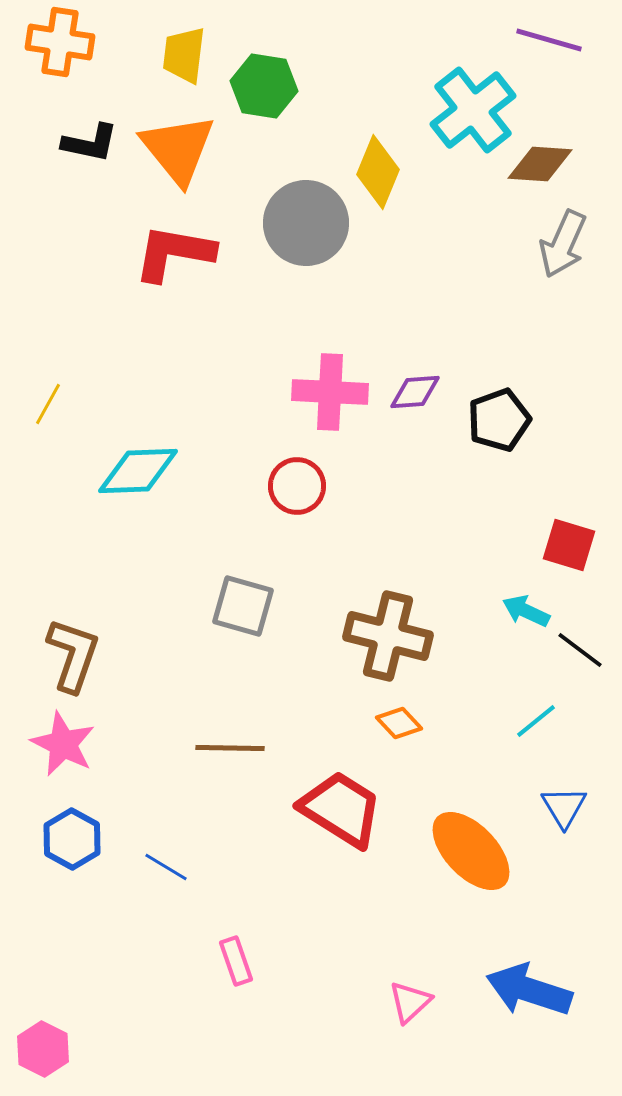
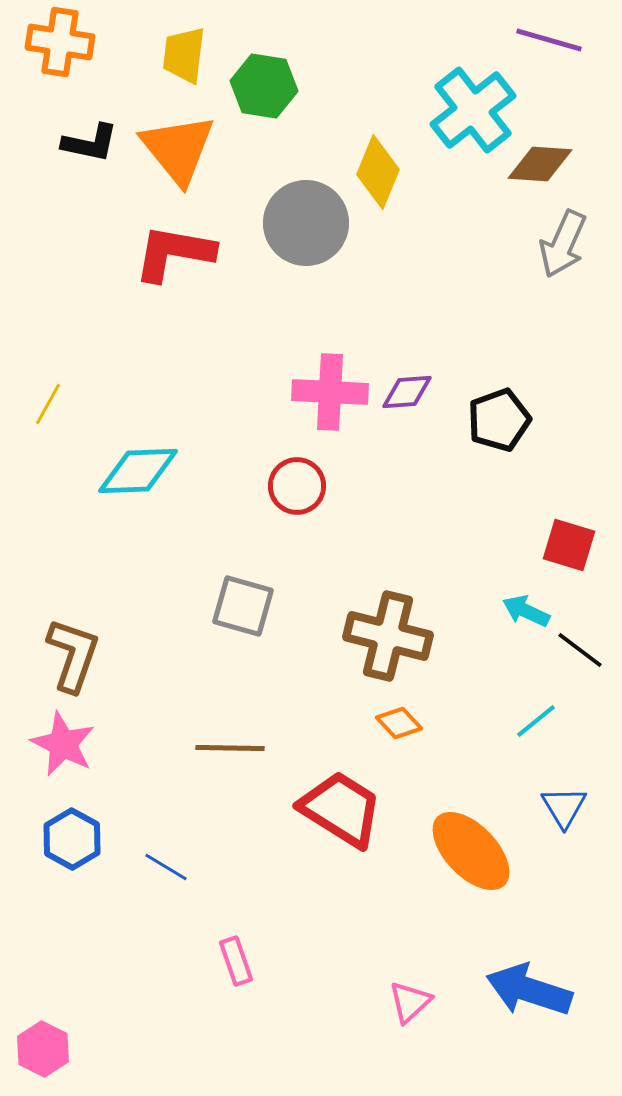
purple diamond: moved 8 px left
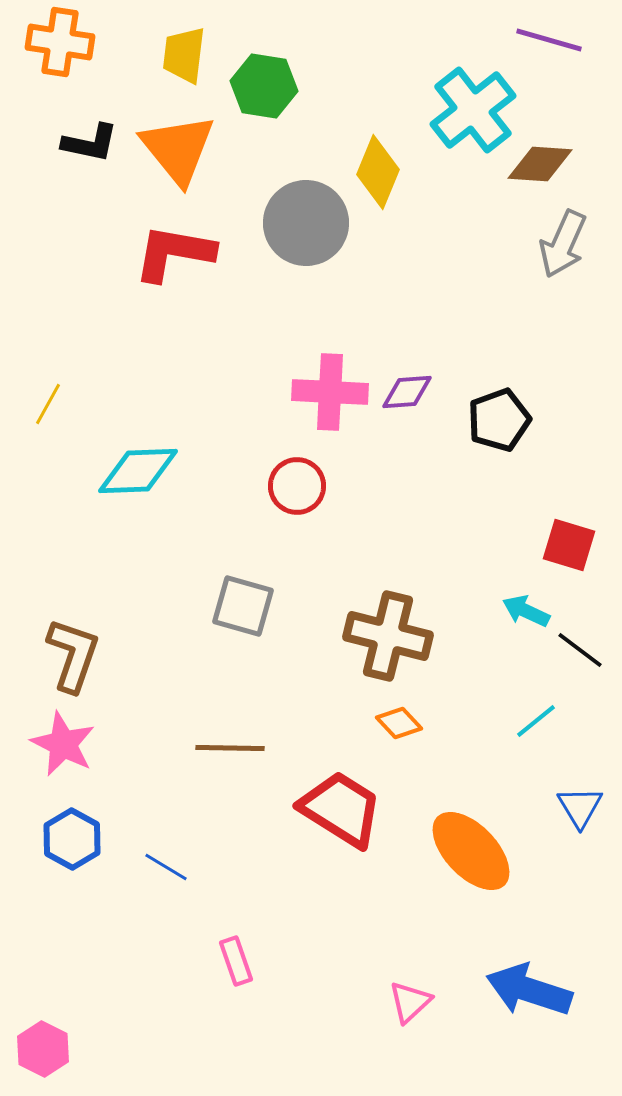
blue triangle: moved 16 px right
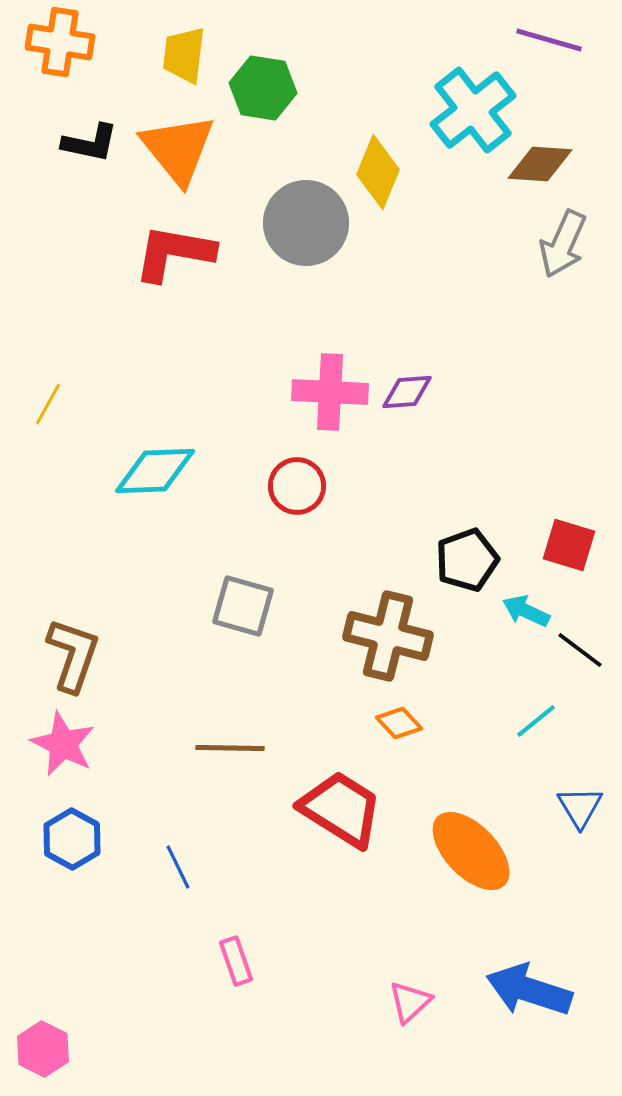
green hexagon: moved 1 px left, 2 px down
black pentagon: moved 32 px left, 140 px down
cyan diamond: moved 17 px right
blue line: moved 12 px right; rotated 33 degrees clockwise
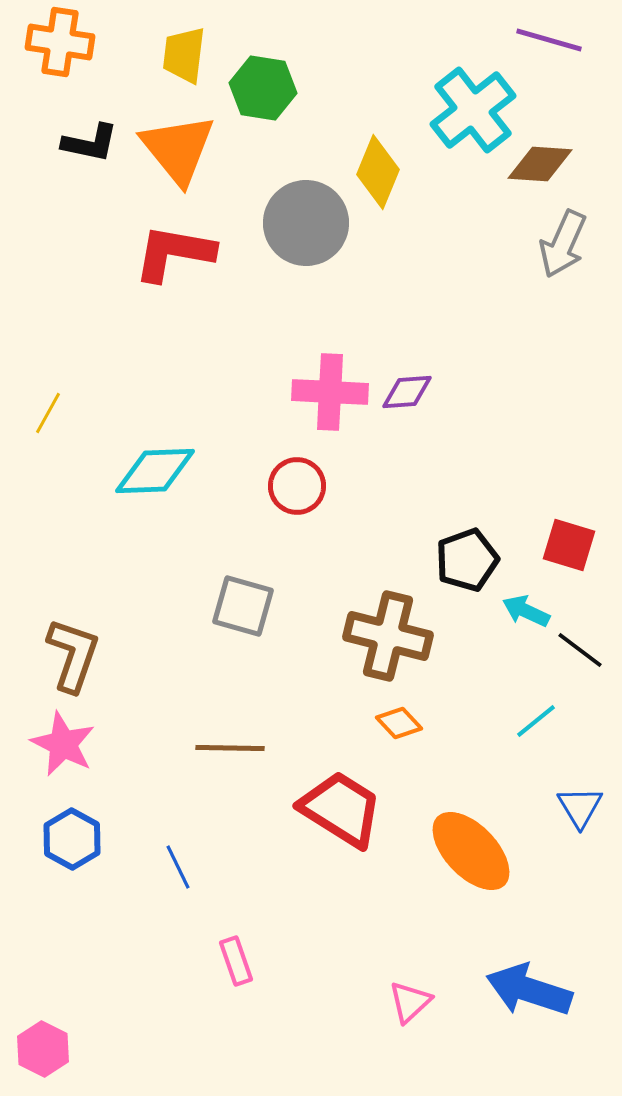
yellow line: moved 9 px down
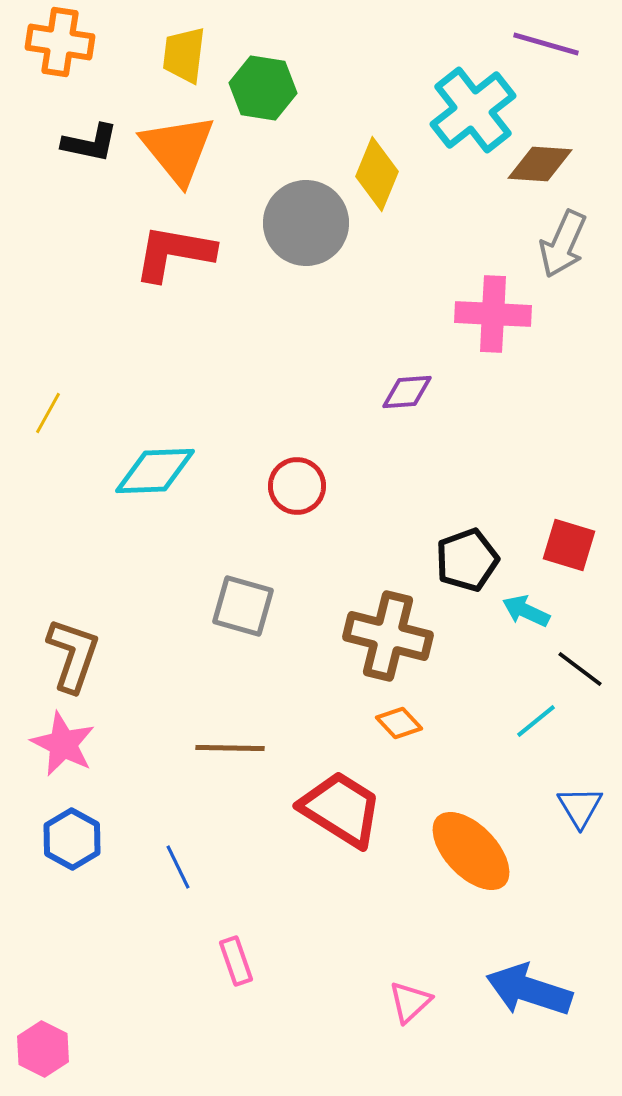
purple line: moved 3 px left, 4 px down
yellow diamond: moved 1 px left, 2 px down
pink cross: moved 163 px right, 78 px up
black line: moved 19 px down
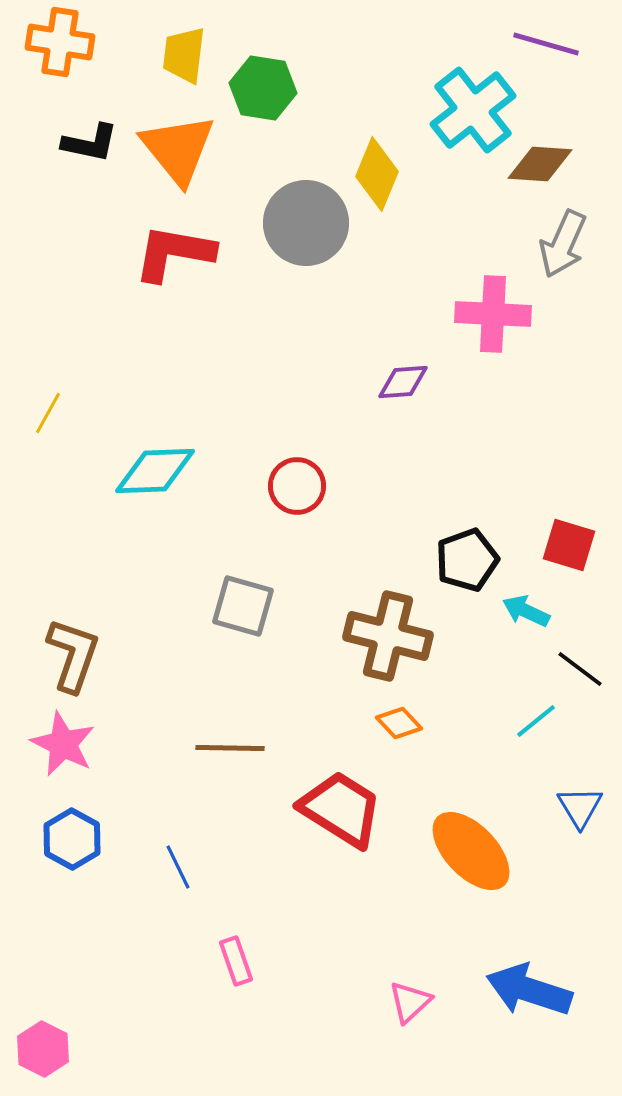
purple diamond: moved 4 px left, 10 px up
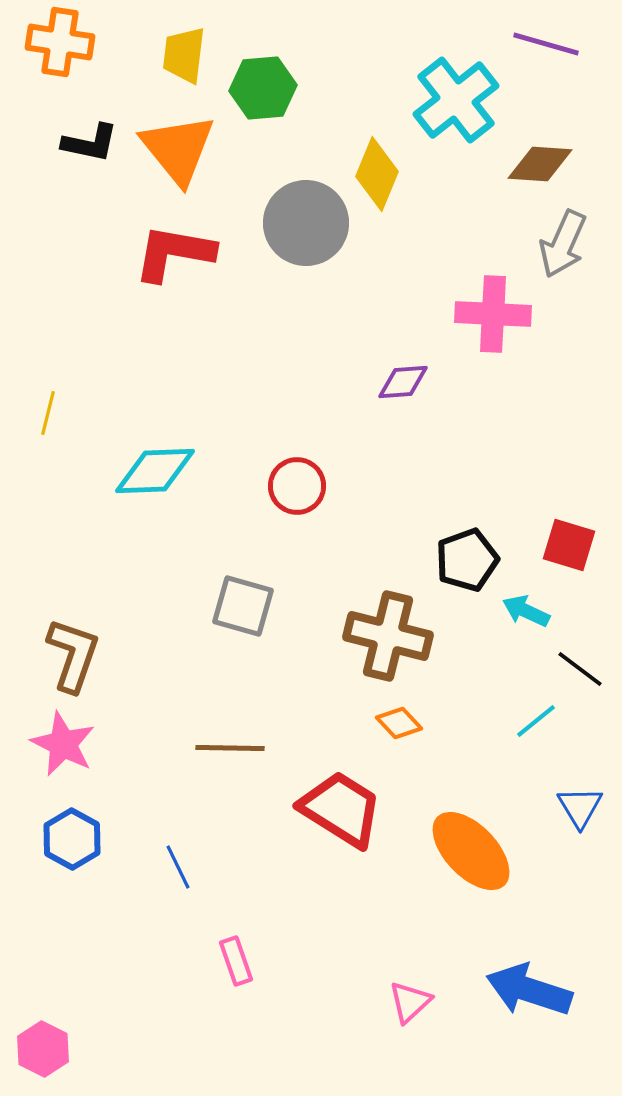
green hexagon: rotated 14 degrees counterclockwise
cyan cross: moved 17 px left, 10 px up
yellow line: rotated 15 degrees counterclockwise
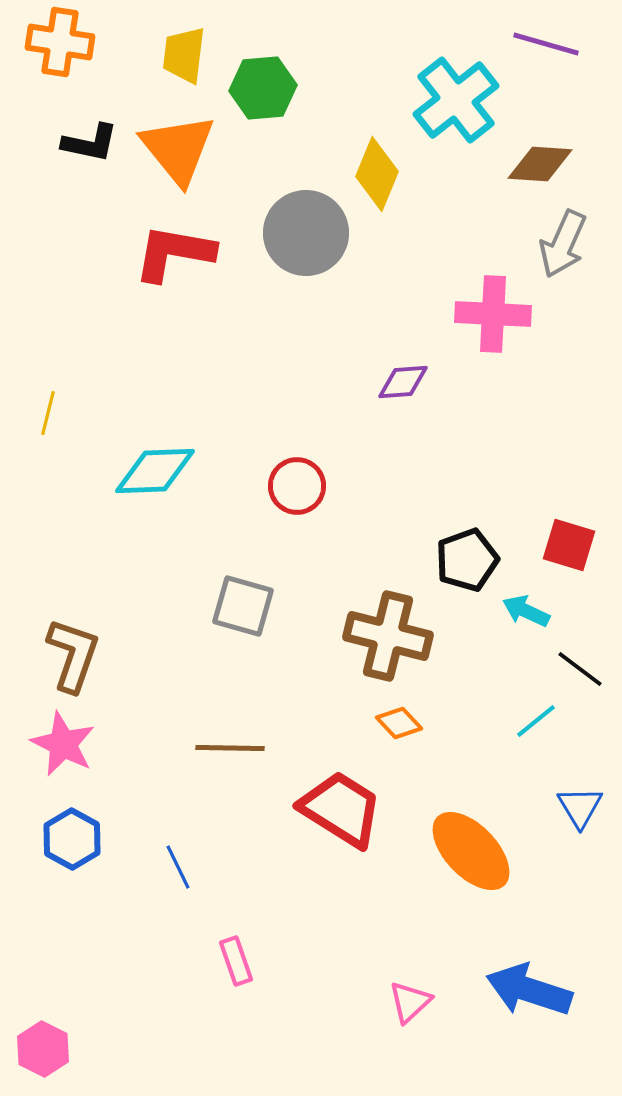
gray circle: moved 10 px down
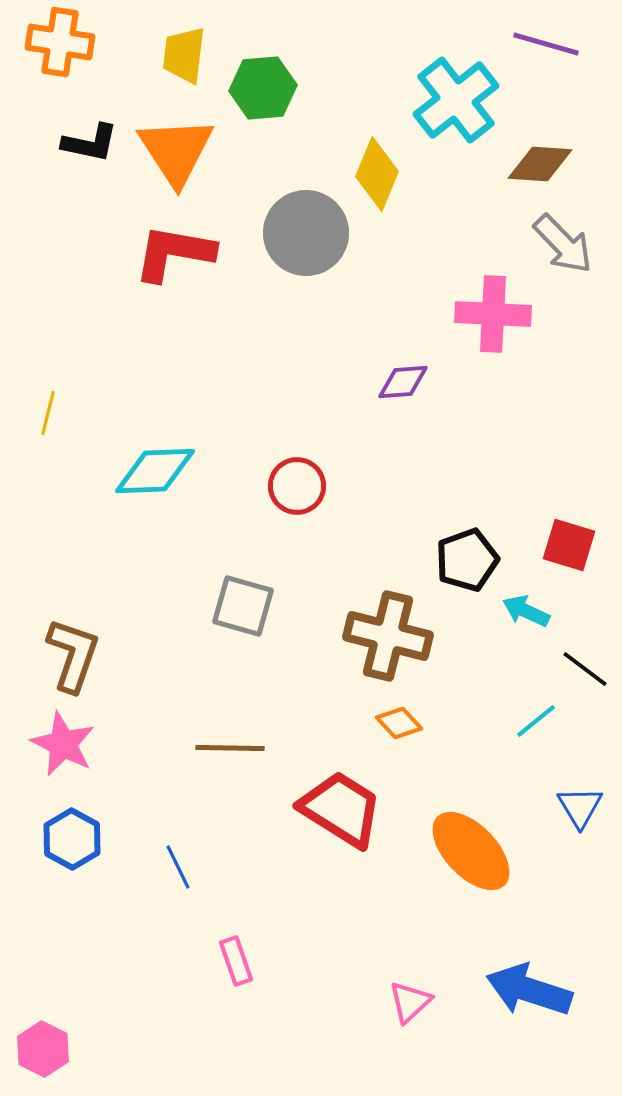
orange triangle: moved 2 px left, 2 px down; rotated 6 degrees clockwise
gray arrow: rotated 68 degrees counterclockwise
black line: moved 5 px right
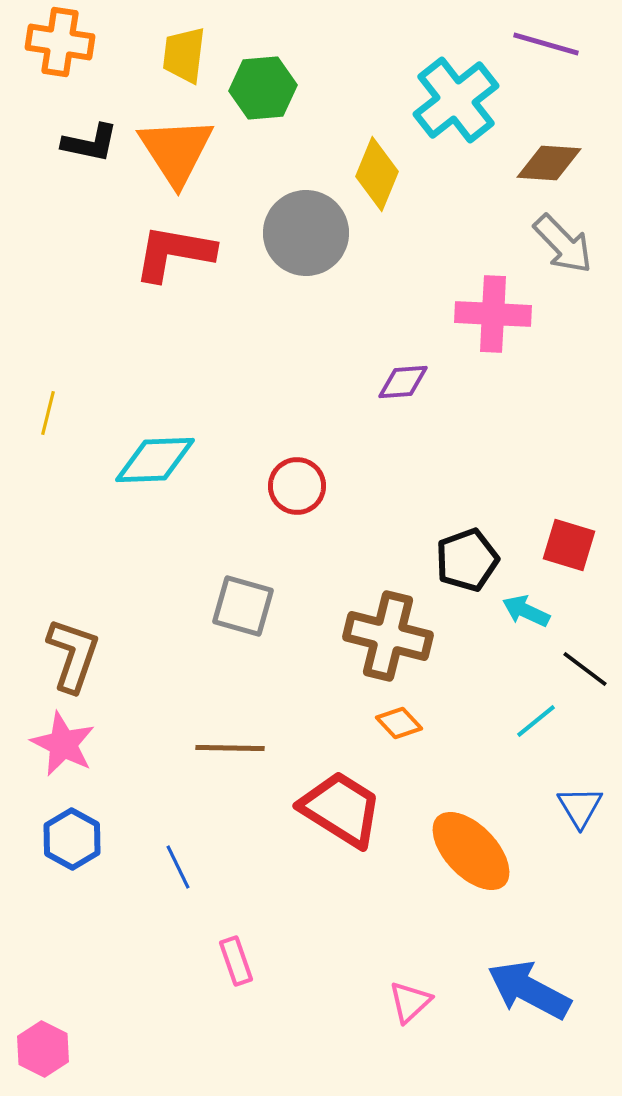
brown diamond: moved 9 px right, 1 px up
cyan diamond: moved 11 px up
blue arrow: rotated 10 degrees clockwise
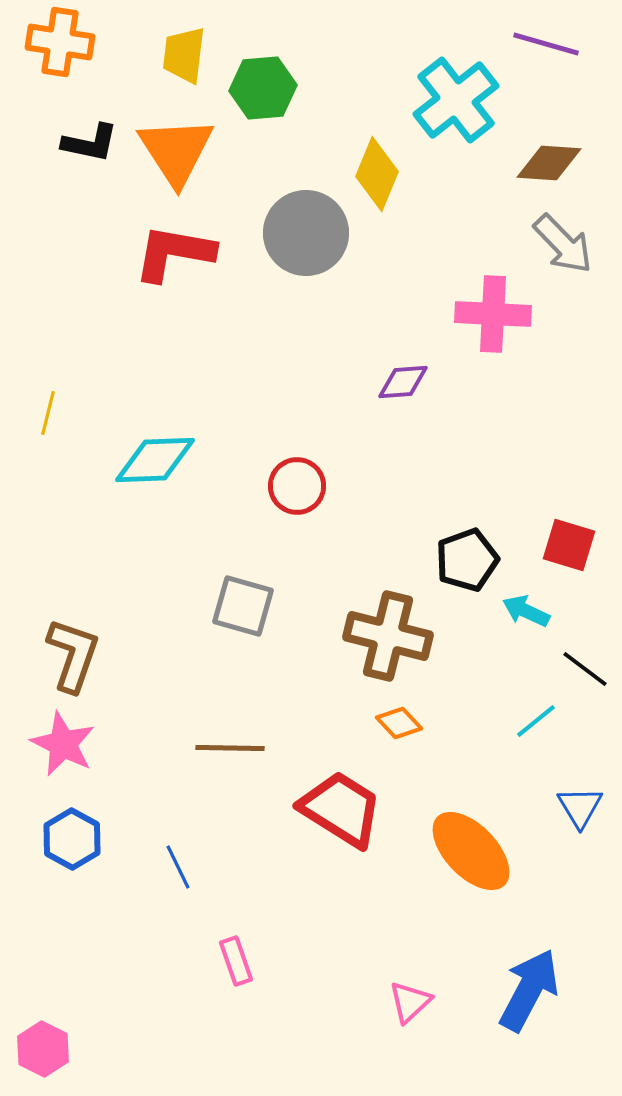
blue arrow: rotated 90 degrees clockwise
